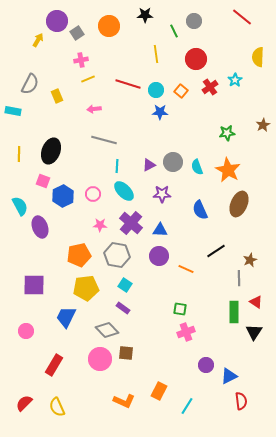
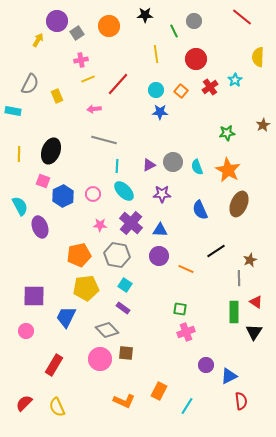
red line at (128, 84): moved 10 px left; rotated 65 degrees counterclockwise
purple square at (34, 285): moved 11 px down
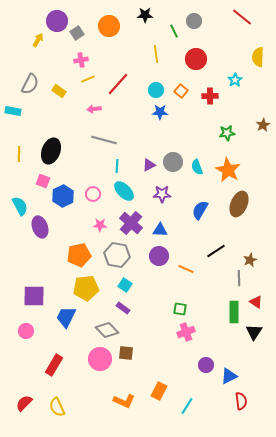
red cross at (210, 87): moved 9 px down; rotated 35 degrees clockwise
yellow rectangle at (57, 96): moved 2 px right, 5 px up; rotated 32 degrees counterclockwise
blue semicircle at (200, 210): rotated 54 degrees clockwise
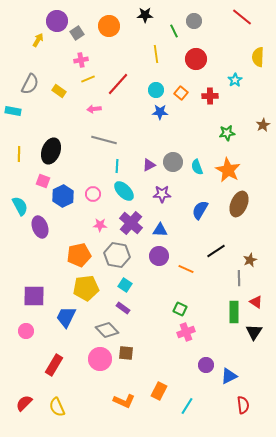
orange square at (181, 91): moved 2 px down
green square at (180, 309): rotated 16 degrees clockwise
red semicircle at (241, 401): moved 2 px right, 4 px down
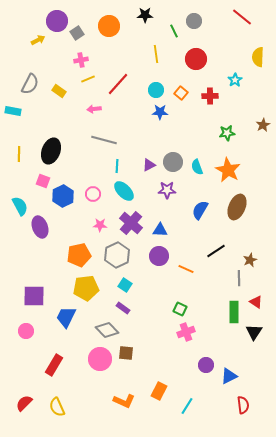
yellow arrow at (38, 40): rotated 32 degrees clockwise
purple star at (162, 194): moved 5 px right, 4 px up
brown ellipse at (239, 204): moved 2 px left, 3 px down
gray hexagon at (117, 255): rotated 25 degrees clockwise
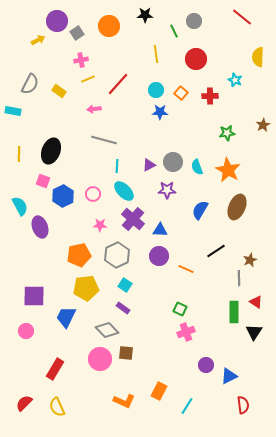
cyan star at (235, 80): rotated 16 degrees counterclockwise
purple cross at (131, 223): moved 2 px right, 4 px up
red rectangle at (54, 365): moved 1 px right, 4 px down
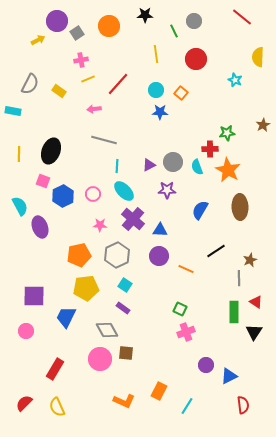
red cross at (210, 96): moved 53 px down
brown ellipse at (237, 207): moved 3 px right; rotated 25 degrees counterclockwise
gray diamond at (107, 330): rotated 15 degrees clockwise
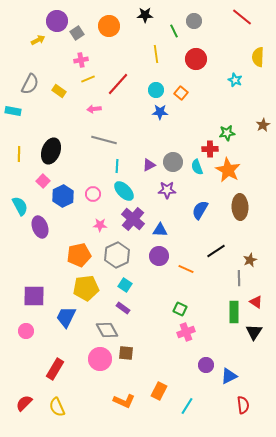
pink square at (43, 181): rotated 24 degrees clockwise
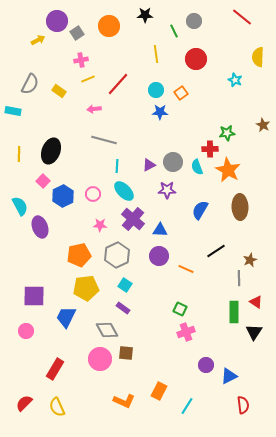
orange square at (181, 93): rotated 16 degrees clockwise
brown star at (263, 125): rotated 16 degrees counterclockwise
